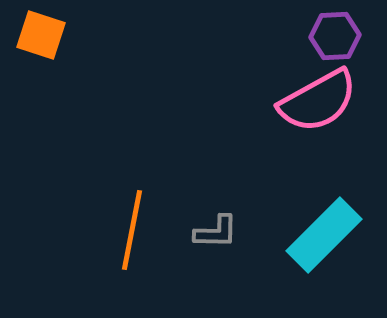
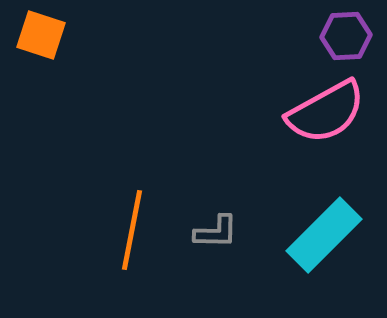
purple hexagon: moved 11 px right
pink semicircle: moved 8 px right, 11 px down
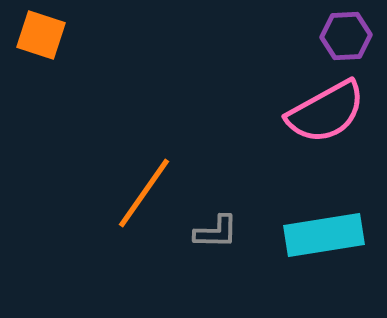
orange line: moved 12 px right, 37 px up; rotated 24 degrees clockwise
cyan rectangle: rotated 36 degrees clockwise
